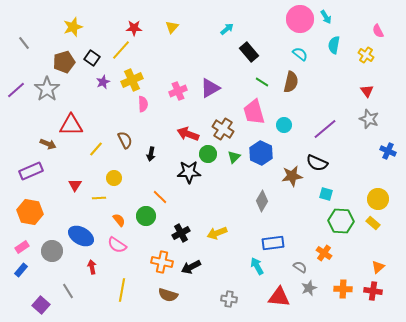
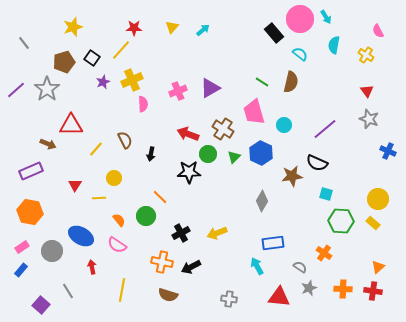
cyan arrow at (227, 29): moved 24 px left, 1 px down
black rectangle at (249, 52): moved 25 px right, 19 px up
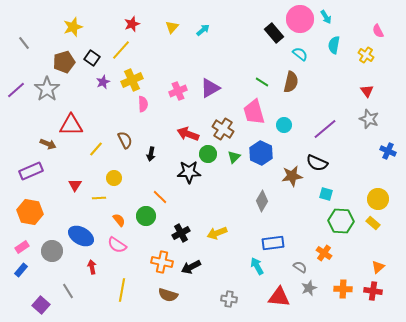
red star at (134, 28): moved 2 px left, 4 px up; rotated 21 degrees counterclockwise
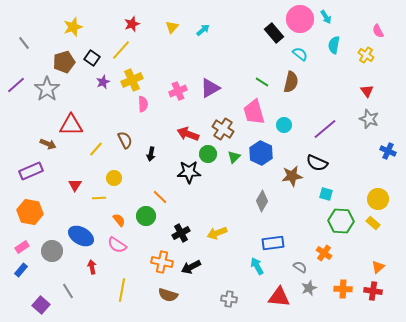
purple line at (16, 90): moved 5 px up
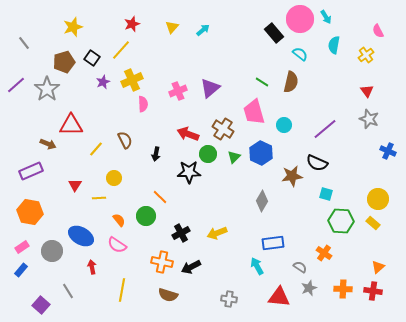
yellow cross at (366, 55): rotated 21 degrees clockwise
purple triangle at (210, 88): rotated 10 degrees counterclockwise
black arrow at (151, 154): moved 5 px right
